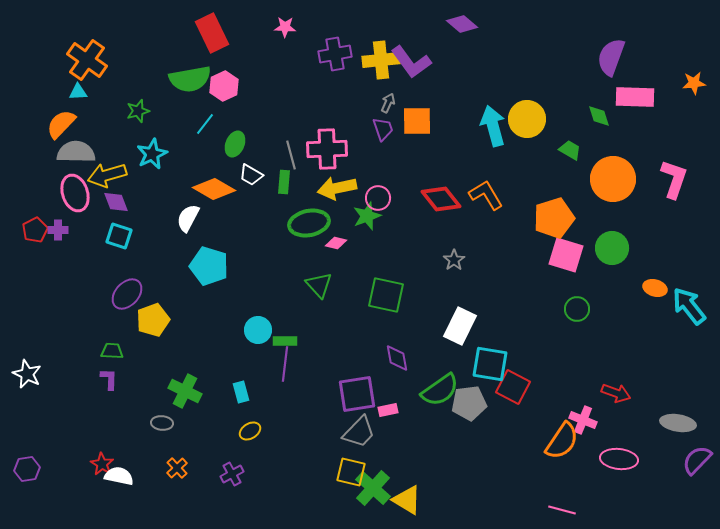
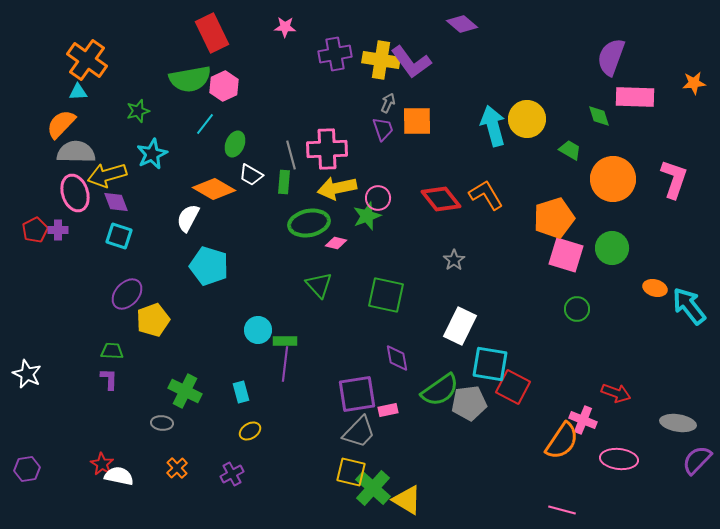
yellow cross at (381, 60): rotated 15 degrees clockwise
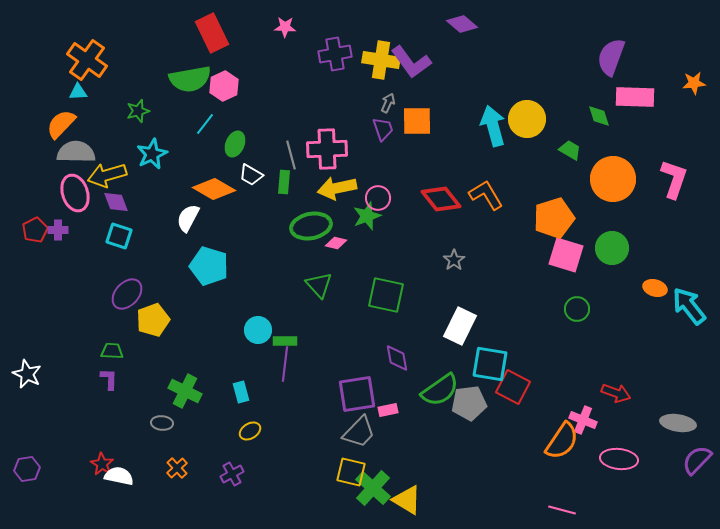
green ellipse at (309, 223): moved 2 px right, 3 px down
